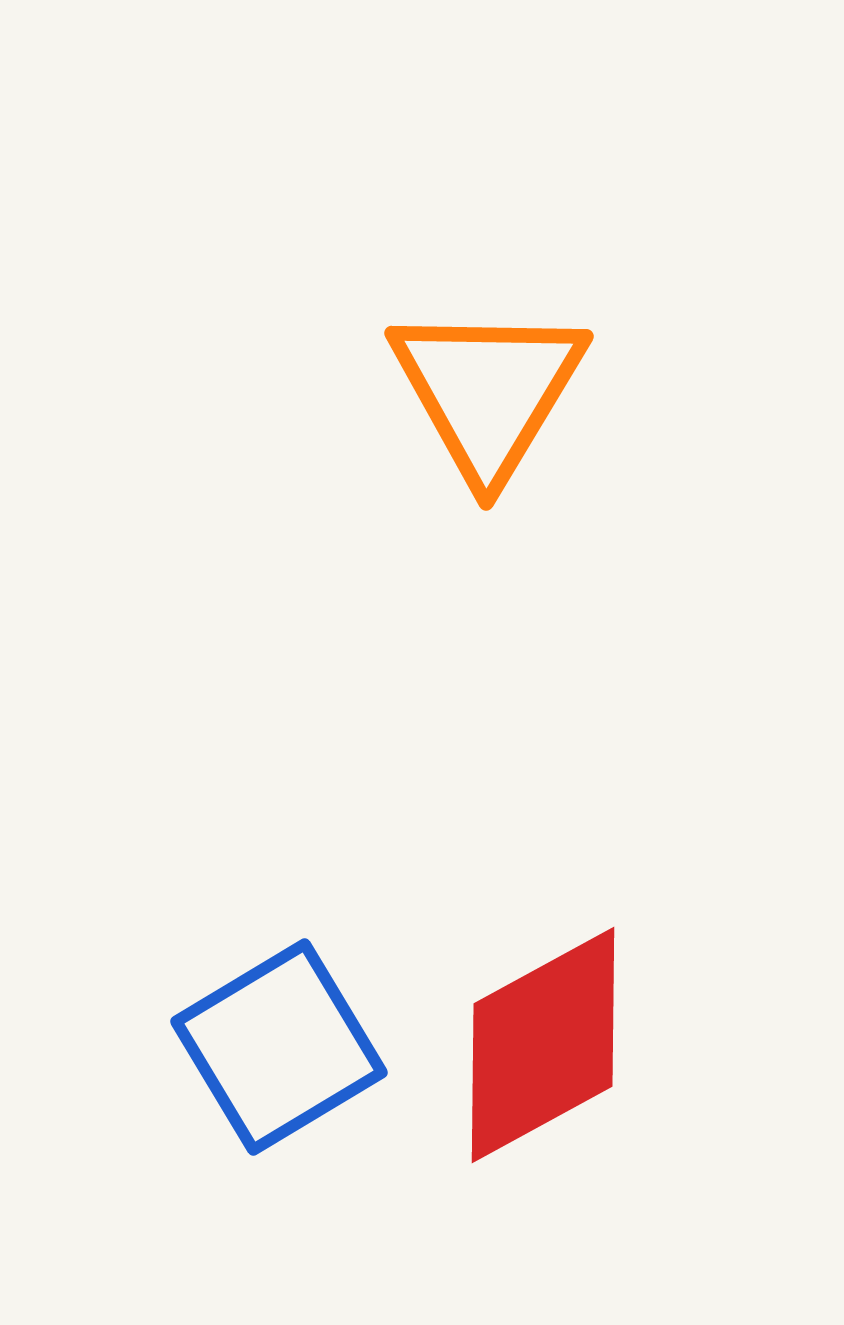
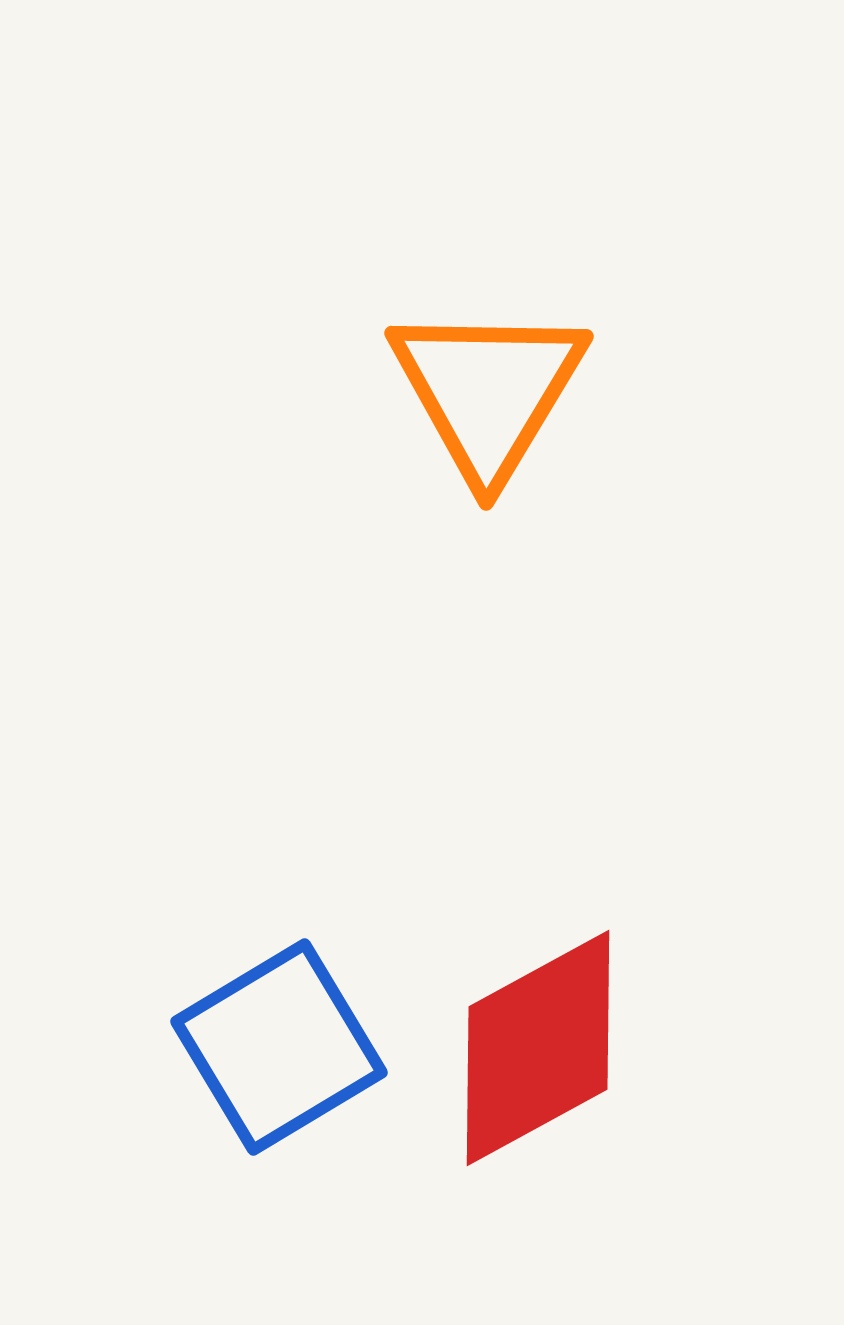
red diamond: moved 5 px left, 3 px down
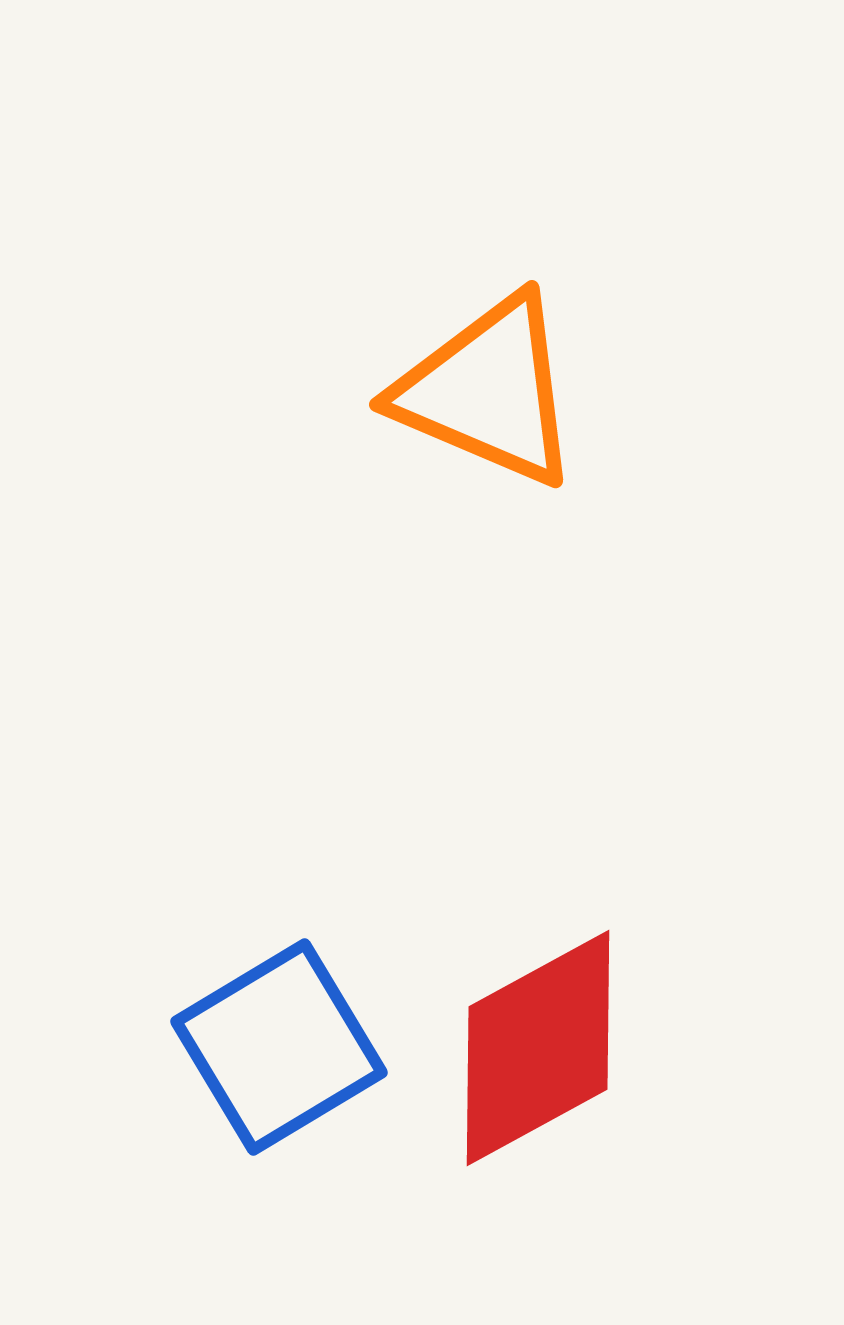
orange triangle: rotated 38 degrees counterclockwise
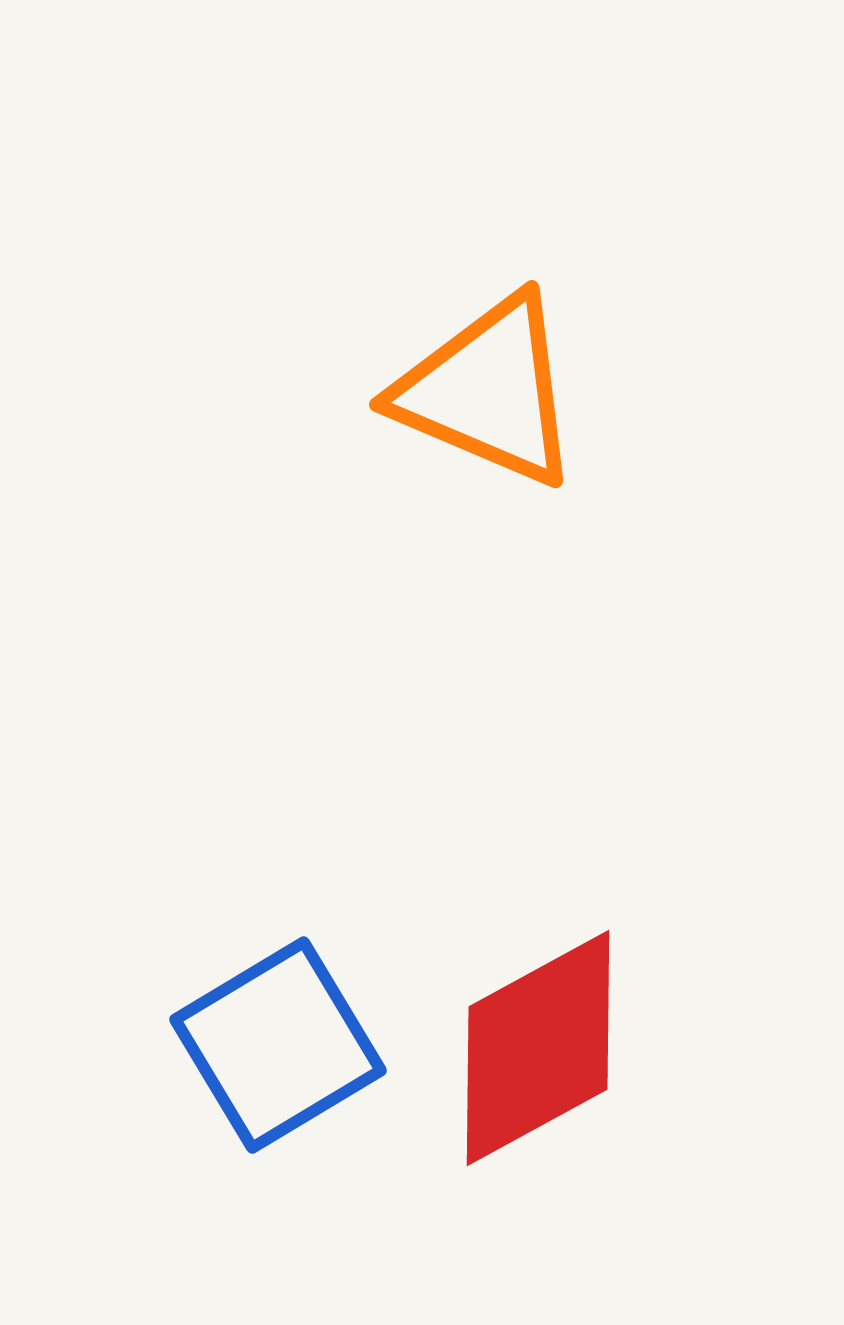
blue square: moved 1 px left, 2 px up
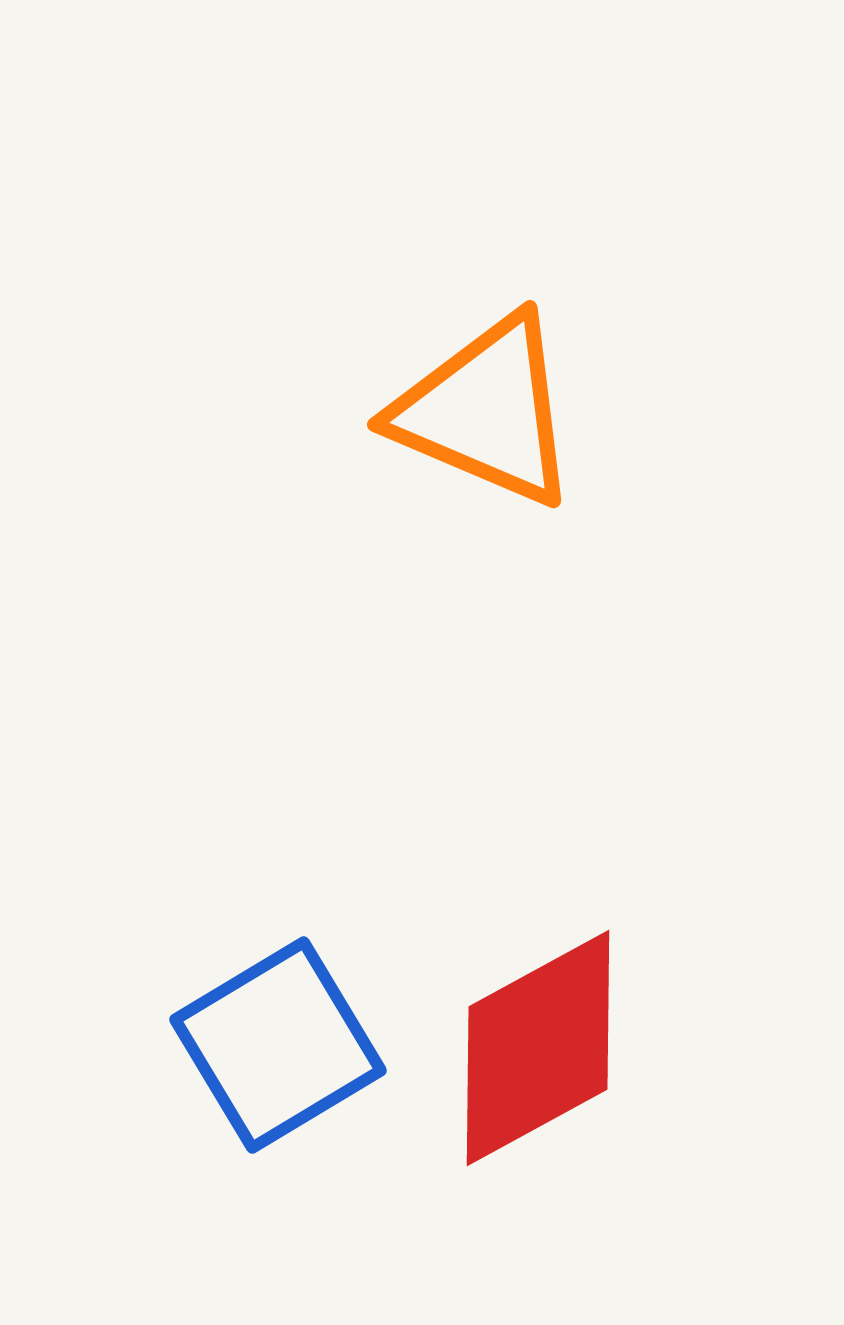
orange triangle: moved 2 px left, 20 px down
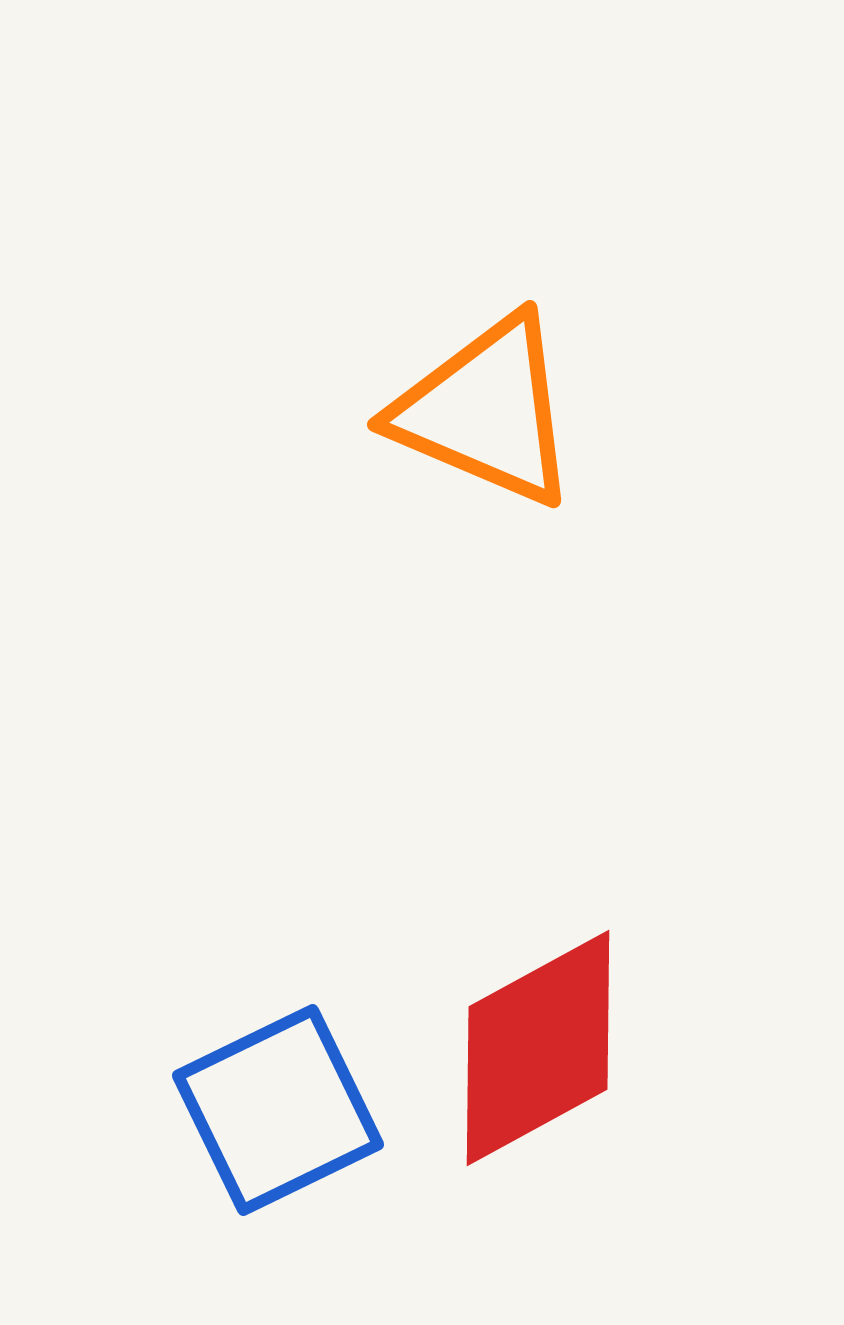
blue square: moved 65 px down; rotated 5 degrees clockwise
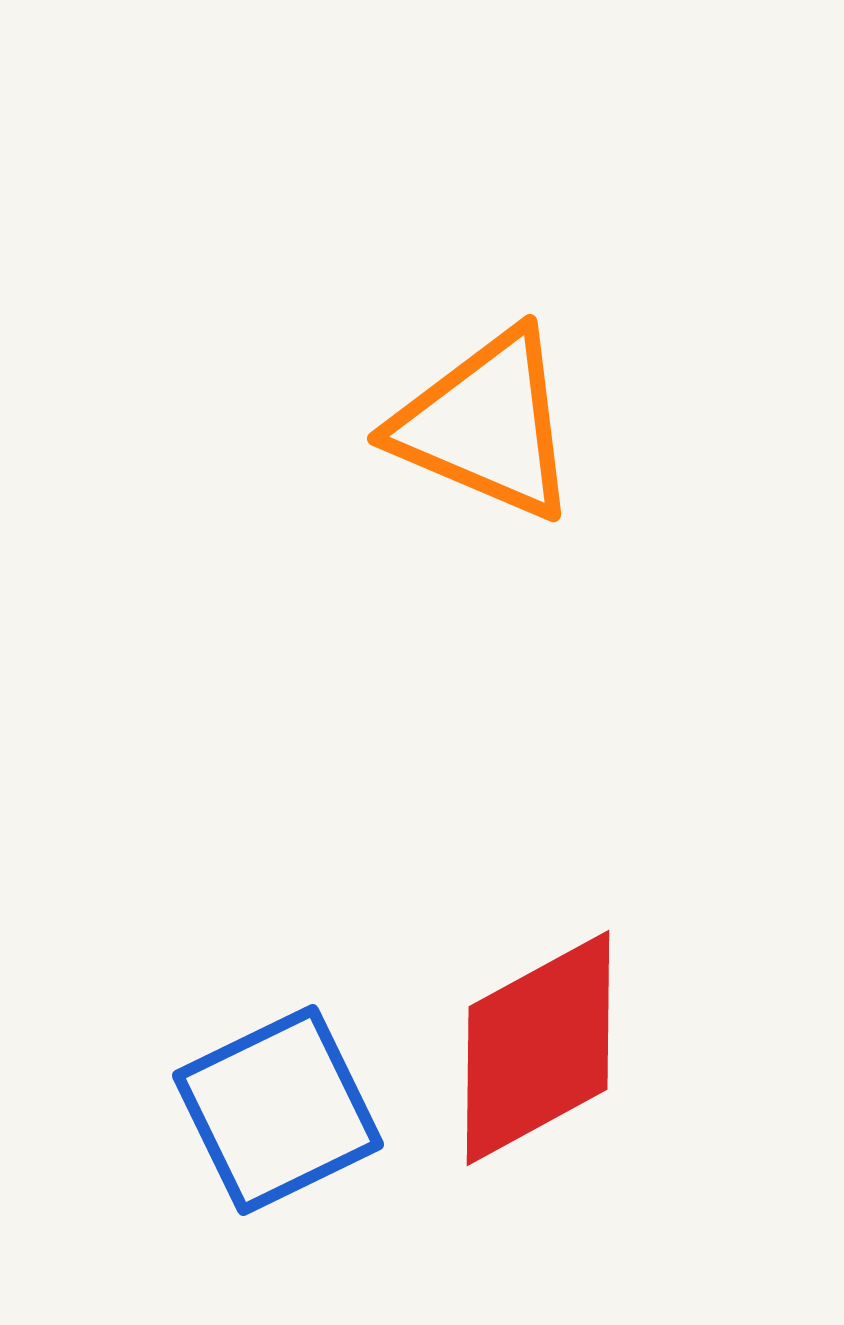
orange triangle: moved 14 px down
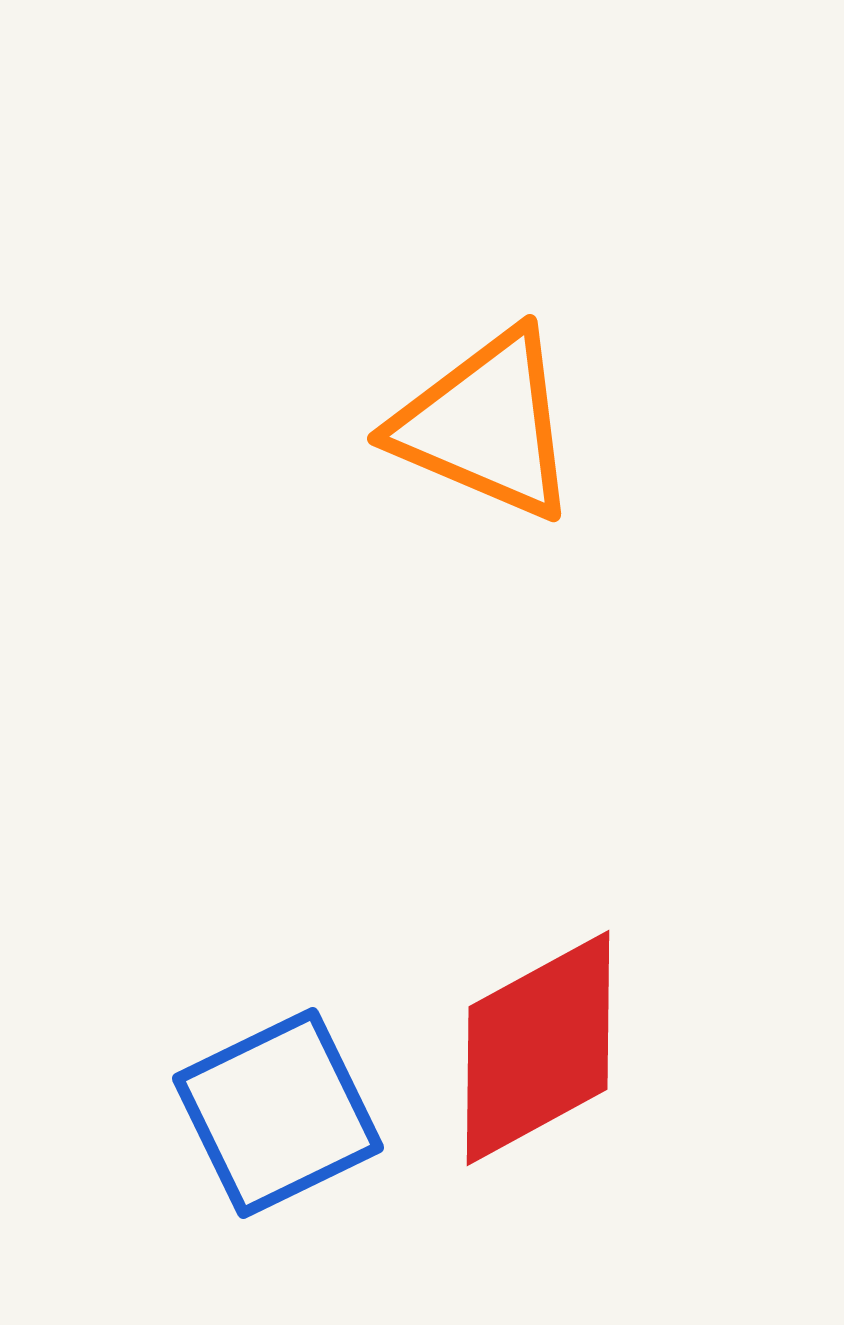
blue square: moved 3 px down
